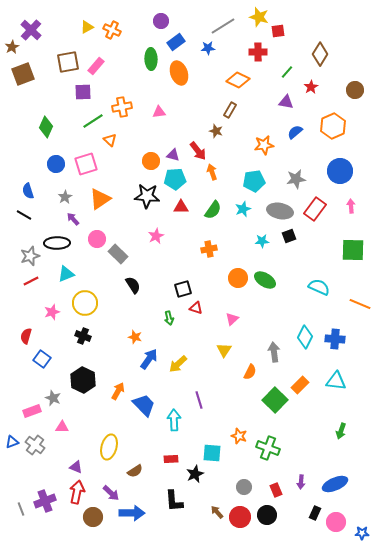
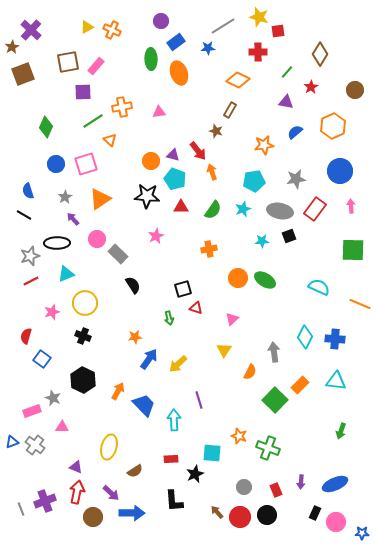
cyan pentagon at (175, 179): rotated 25 degrees clockwise
orange star at (135, 337): rotated 24 degrees counterclockwise
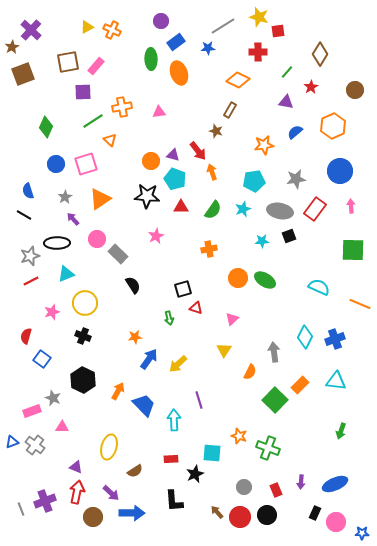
blue cross at (335, 339): rotated 24 degrees counterclockwise
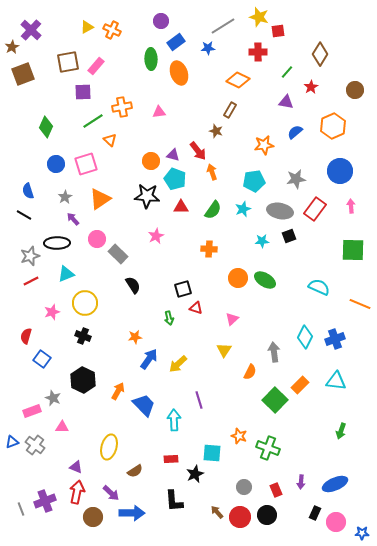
orange cross at (209, 249): rotated 14 degrees clockwise
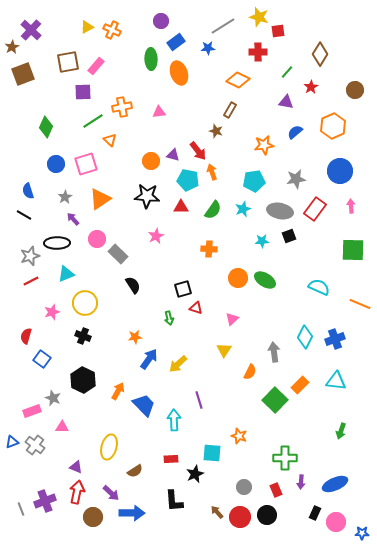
cyan pentagon at (175, 179): moved 13 px right, 1 px down; rotated 10 degrees counterclockwise
green cross at (268, 448): moved 17 px right, 10 px down; rotated 20 degrees counterclockwise
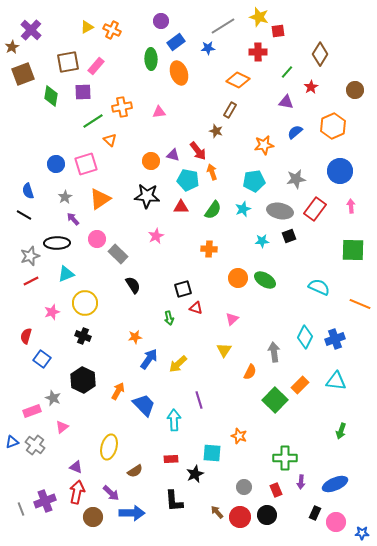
green diamond at (46, 127): moved 5 px right, 31 px up; rotated 15 degrees counterclockwise
pink triangle at (62, 427): rotated 40 degrees counterclockwise
